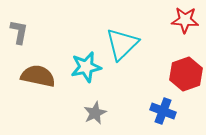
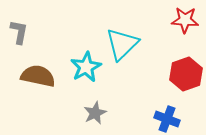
cyan star: rotated 16 degrees counterclockwise
blue cross: moved 4 px right, 8 px down
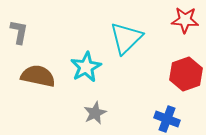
cyan triangle: moved 4 px right, 6 px up
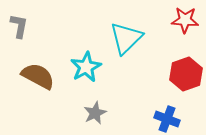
gray L-shape: moved 6 px up
brown semicircle: rotated 16 degrees clockwise
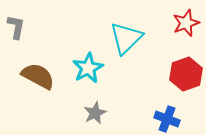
red star: moved 1 px right, 3 px down; rotated 24 degrees counterclockwise
gray L-shape: moved 3 px left, 1 px down
cyan star: moved 2 px right, 1 px down
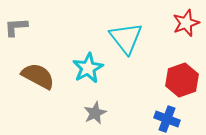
gray L-shape: rotated 105 degrees counterclockwise
cyan triangle: rotated 24 degrees counterclockwise
red hexagon: moved 4 px left, 6 px down
